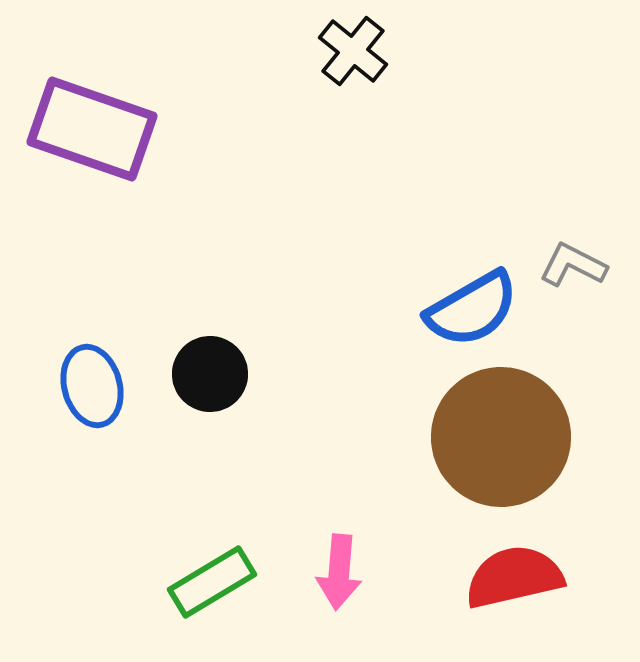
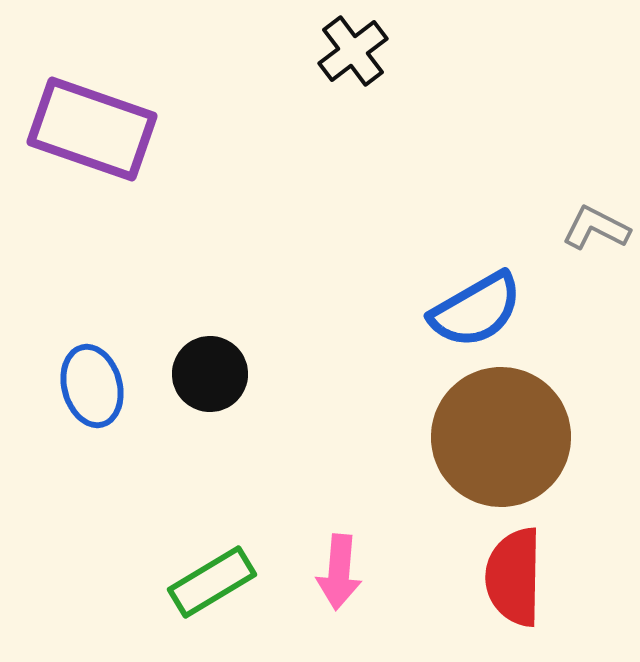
black cross: rotated 14 degrees clockwise
gray L-shape: moved 23 px right, 37 px up
blue semicircle: moved 4 px right, 1 px down
red semicircle: rotated 76 degrees counterclockwise
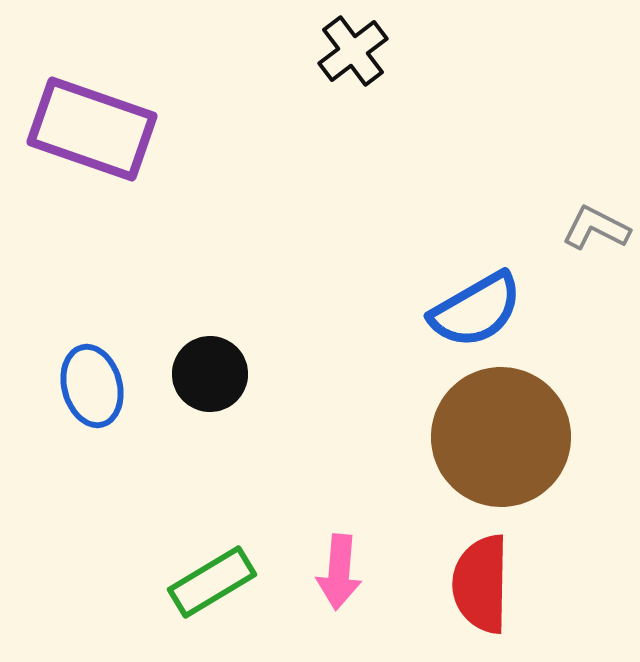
red semicircle: moved 33 px left, 7 px down
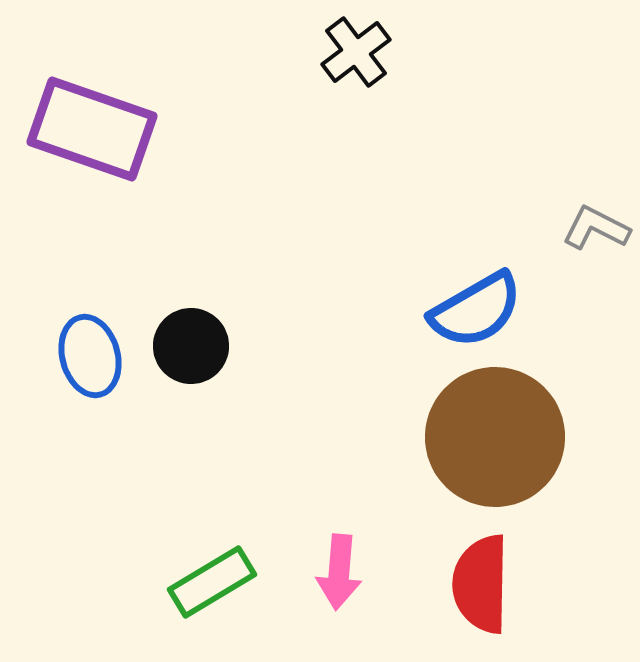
black cross: moved 3 px right, 1 px down
black circle: moved 19 px left, 28 px up
blue ellipse: moved 2 px left, 30 px up
brown circle: moved 6 px left
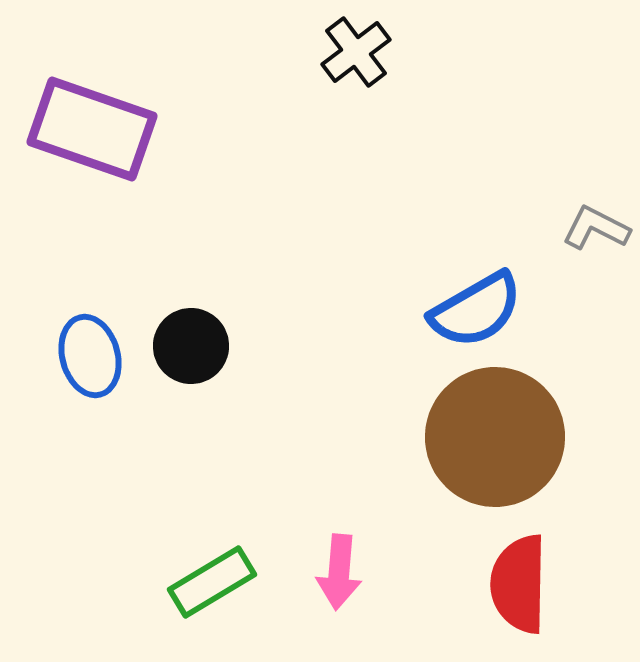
red semicircle: moved 38 px right
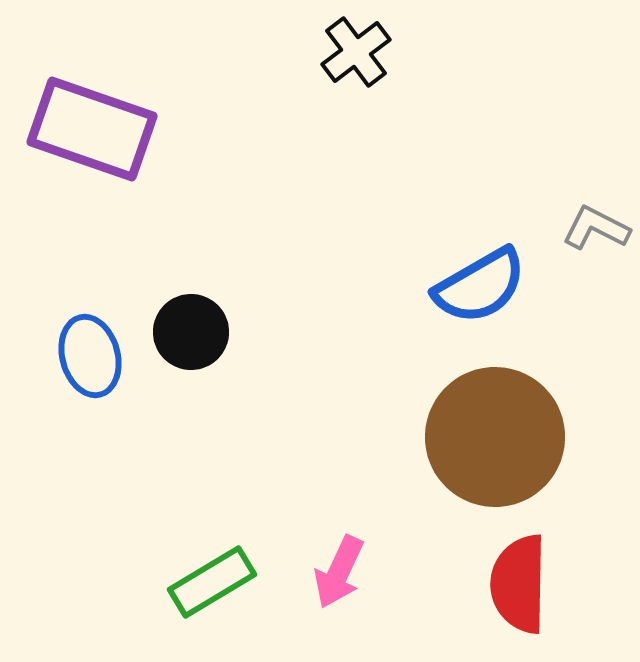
blue semicircle: moved 4 px right, 24 px up
black circle: moved 14 px up
pink arrow: rotated 20 degrees clockwise
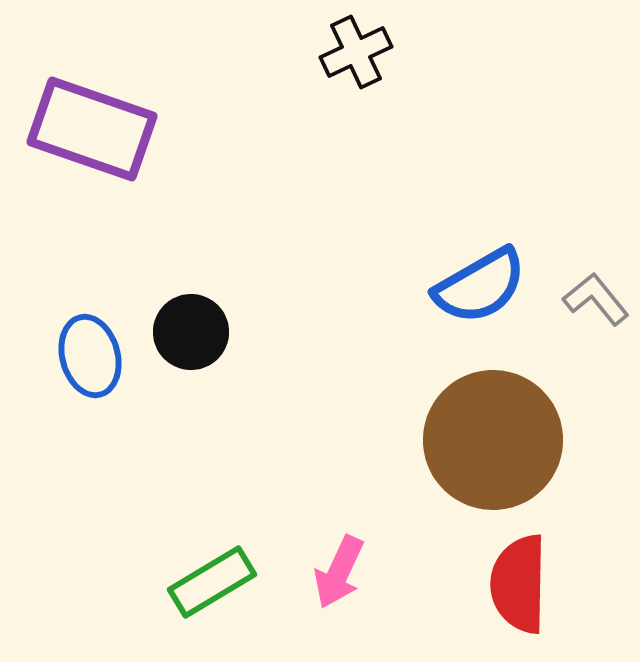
black cross: rotated 12 degrees clockwise
gray L-shape: moved 71 px down; rotated 24 degrees clockwise
brown circle: moved 2 px left, 3 px down
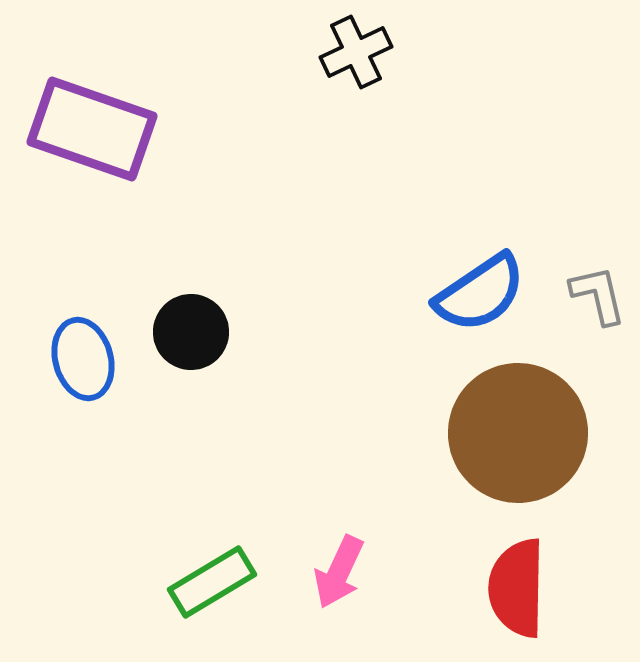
blue semicircle: moved 7 px down; rotated 4 degrees counterclockwise
gray L-shape: moved 2 px right, 4 px up; rotated 26 degrees clockwise
blue ellipse: moved 7 px left, 3 px down
brown circle: moved 25 px right, 7 px up
red semicircle: moved 2 px left, 4 px down
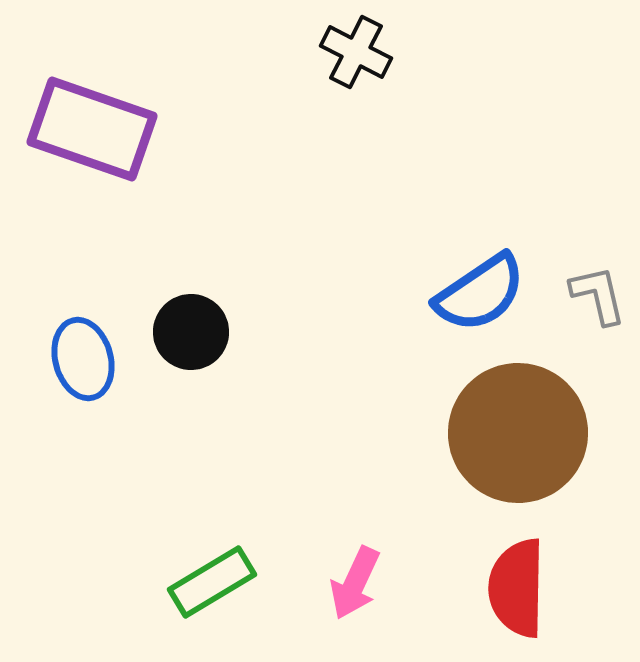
black cross: rotated 38 degrees counterclockwise
pink arrow: moved 16 px right, 11 px down
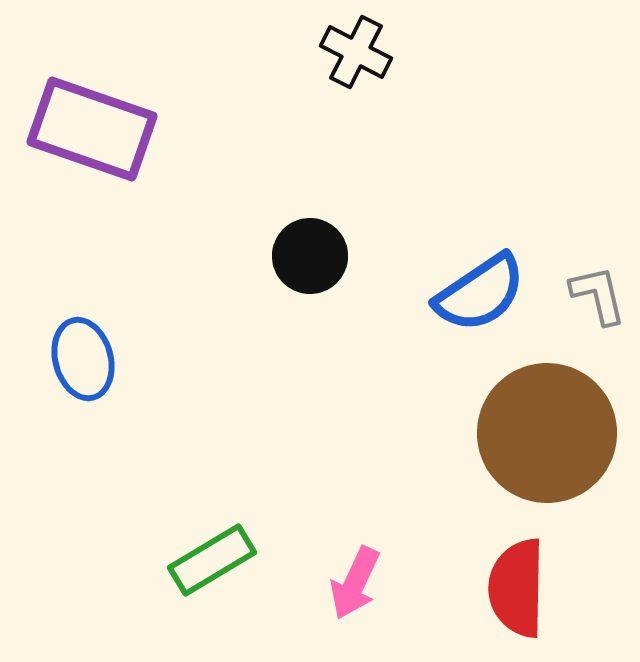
black circle: moved 119 px right, 76 px up
brown circle: moved 29 px right
green rectangle: moved 22 px up
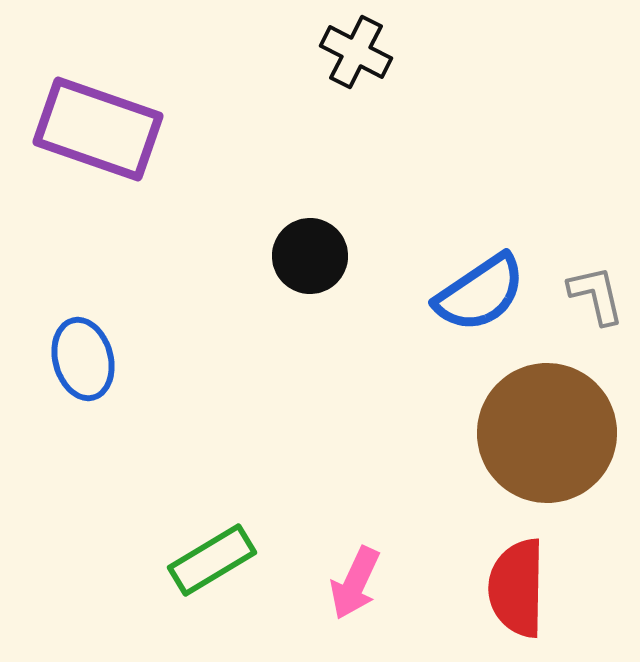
purple rectangle: moved 6 px right
gray L-shape: moved 2 px left
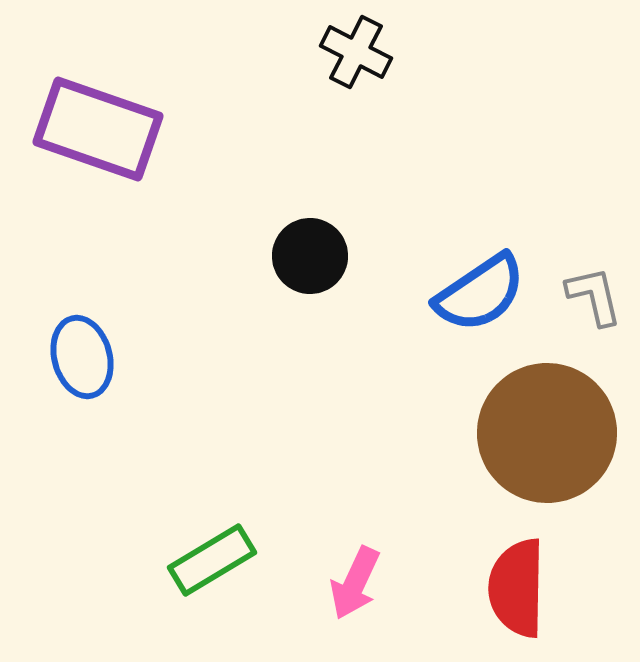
gray L-shape: moved 2 px left, 1 px down
blue ellipse: moved 1 px left, 2 px up
